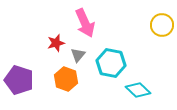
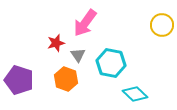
pink arrow: rotated 60 degrees clockwise
gray triangle: rotated 14 degrees counterclockwise
cyan diamond: moved 3 px left, 4 px down
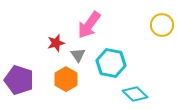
pink arrow: moved 4 px right, 2 px down
orange hexagon: rotated 10 degrees clockwise
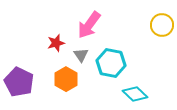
gray triangle: moved 3 px right
purple pentagon: moved 2 px down; rotated 8 degrees clockwise
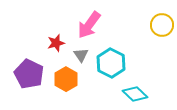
cyan hexagon: rotated 16 degrees clockwise
purple pentagon: moved 10 px right, 8 px up
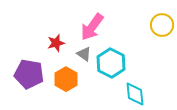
pink arrow: moved 3 px right, 2 px down
gray triangle: moved 3 px right, 1 px up; rotated 21 degrees counterclockwise
purple pentagon: rotated 16 degrees counterclockwise
cyan diamond: rotated 40 degrees clockwise
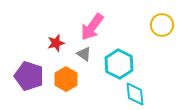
cyan hexagon: moved 8 px right, 1 px down
purple pentagon: moved 2 px down; rotated 8 degrees clockwise
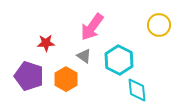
yellow circle: moved 3 px left
red star: moved 10 px left; rotated 12 degrees clockwise
gray triangle: moved 2 px down
cyan hexagon: moved 4 px up
cyan diamond: moved 2 px right, 4 px up
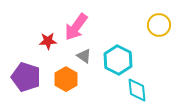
pink arrow: moved 16 px left
red star: moved 2 px right, 2 px up
cyan hexagon: moved 1 px left
purple pentagon: moved 3 px left, 1 px down
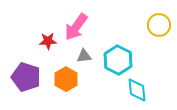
gray triangle: rotated 42 degrees counterclockwise
